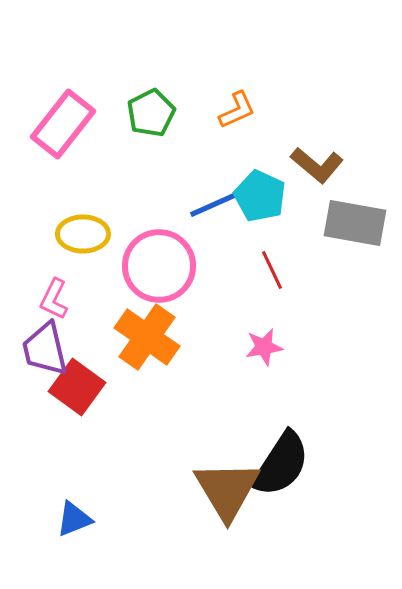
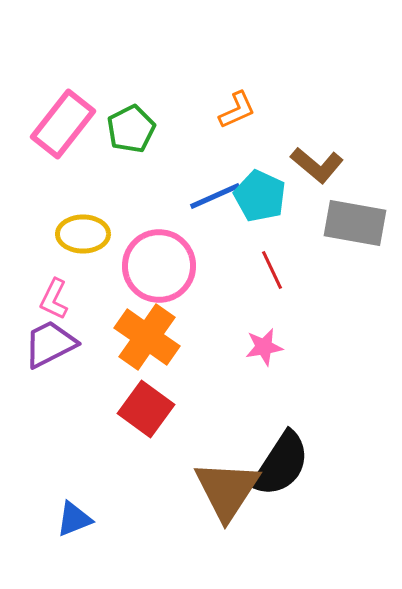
green pentagon: moved 20 px left, 16 px down
blue line: moved 8 px up
purple trapezoid: moved 5 px right, 5 px up; rotated 76 degrees clockwise
red square: moved 69 px right, 22 px down
brown triangle: rotated 4 degrees clockwise
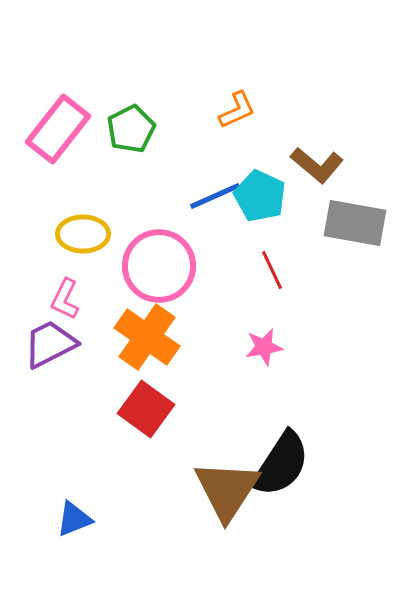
pink rectangle: moved 5 px left, 5 px down
pink L-shape: moved 11 px right
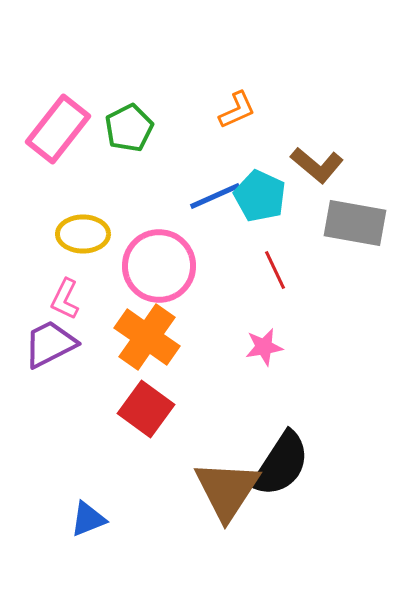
green pentagon: moved 2 px left, 1 px up
red line: moved 3 px right
blue triangle: moved 14 px right
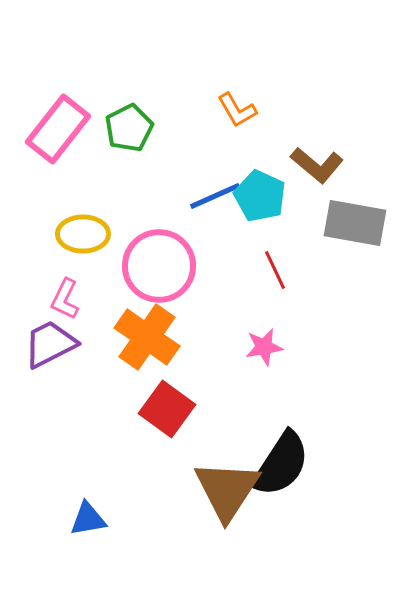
orange L-shape: rotated 84 degrees clockwise
red square: moved 21 px right
blue triangle: rotated 12 degrees clockwise
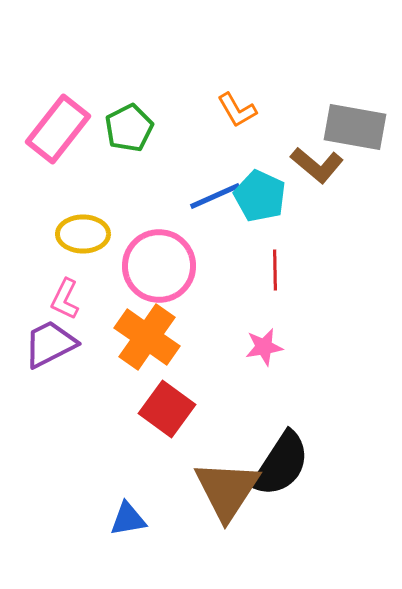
gray rectangle: moved 96 px up
red line: rotated 24 degrees clockwise
blue triangle: moved 40 px right
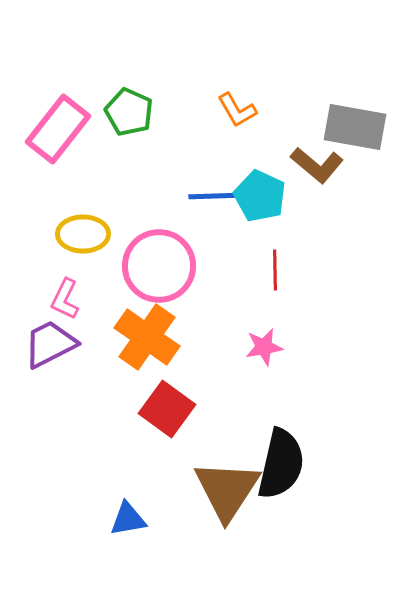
green pentagon: moved 16 px up; rotated 21 degrees counterclockwise
blue line: rotated 22 degrees clockwise
black semicircle: rotated 20 degrees counterclockwise
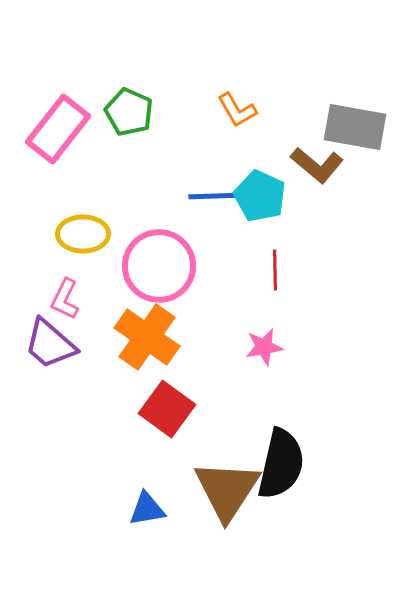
purple trapezoid: rotated 112 degrees counterclockwise
blue triangle: moved 19 px right, 10 px up
